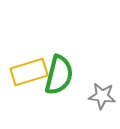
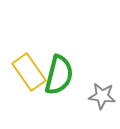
yellow rectangle: rotated 72 degrees clockwise
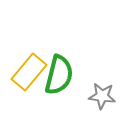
yellow rectangle: rotated 75 degrees clockwise
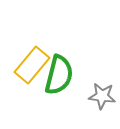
yellow rectangle: moved 3 px right, 7 px up
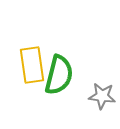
yellow rectangle: rotated 48 degrees counterclockwise
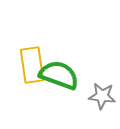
green semicircle: rotated 84 degrees counterclockwise
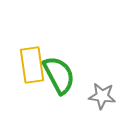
green semicircle: rotated 42 degrees clockwise
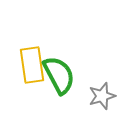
gray star: rotated 24 degrees counterclockwise
